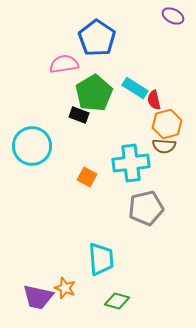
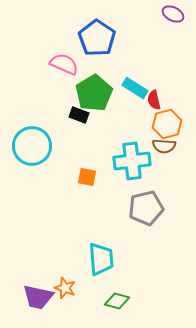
purple ellipse: moved 2 px up
pink semicircle: rotated 32 degrees clockwise
cyan cross: moved 1 px right, 2 px up
orange square: rotated 18 degrees counterclockwise
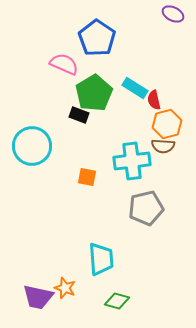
brown semicircle: moved 1 px left
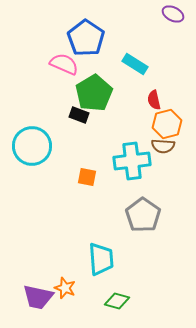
blue pentagon: moved 11 px left
cyan rectangle: moved 24 px up
gray pentagon: moved 3 px left, 7 px down; rotated 24 degrees counterclockwise
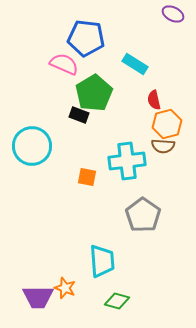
blue pentagon: rotated 27 degrees counterclockwise
cyan cross: moved 5 px left
cyan trapezoid: moved 1 px right, 2 px down
purple trapezoid: rotated 12 degrees counterclockwise
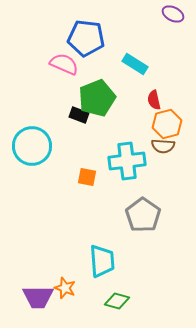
green pentagon: moved 3 px right, 5 px down; rotated 9 degrees clockwise
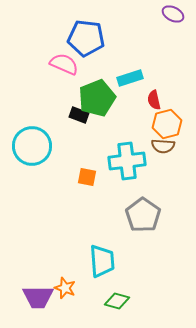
cyan rectangle: moved 5 px left, 14 px down; rotated 50 degrees counterclockwise
